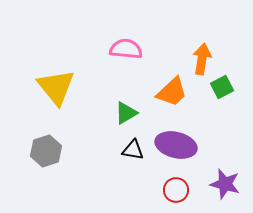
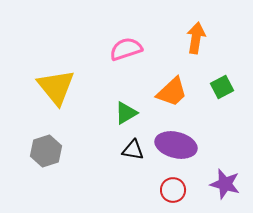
pink semicircle: rotated 24 degrees counterclockwise
orange arrow: moved 6 px left, 21 px up
red circle: moved 3 px left
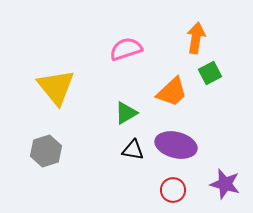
green square: moved 12 px left, 14 px up
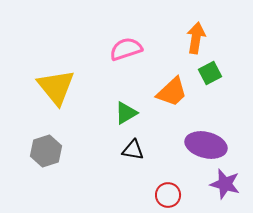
purple ellipse: moved 30 px right
red circle: moved 5 px left, 5 px down
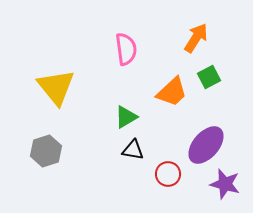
orange arrow: rotated 24 degrees clockwise
pink semicircle: rotated 100 degrees clockwise
green square: moved 1 px left, 4 px down
green triangle: moved 4 px down
purple ellipse: rotated 63 degrees counterclockwise
red circle: moved 21 px up
